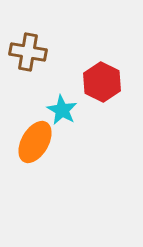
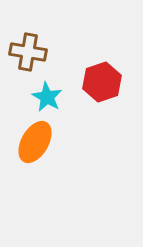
red hexagon: rotated 15 degrees clockwise
cyan star: moved 15 px left, 13 px up
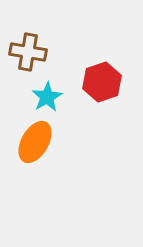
cyan star: rotated 12 degrees clockwise
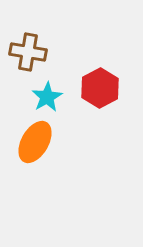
red hexagon: moved 2 px left, 6 px down; rotated 9 degrees counterclockwise
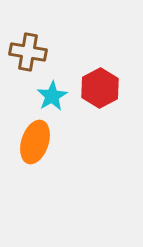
cyan star: moved 5 px right, 1 px up
orange ellipse: rotated 12 degrees counterclockwise
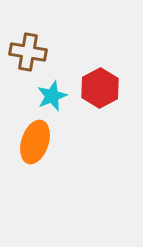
cyan star: rotated 8 degrees clockwise
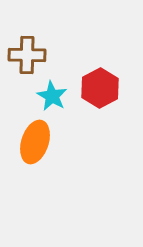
brown cross: moved 1 px left, 3 px down; rotated 9 degrees counterclockwise
cyan star: rotated 20 degrees counterclockwise
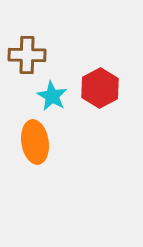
orange ellipse: rotated 27 degrees counterclockwise
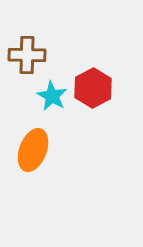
red hexagon: moved 7 px left
orange ellipse: moved 2 px left, 8 px down; rotated 30 degrees clockwise
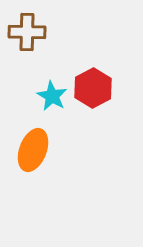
brown cross: moved 23 px up
